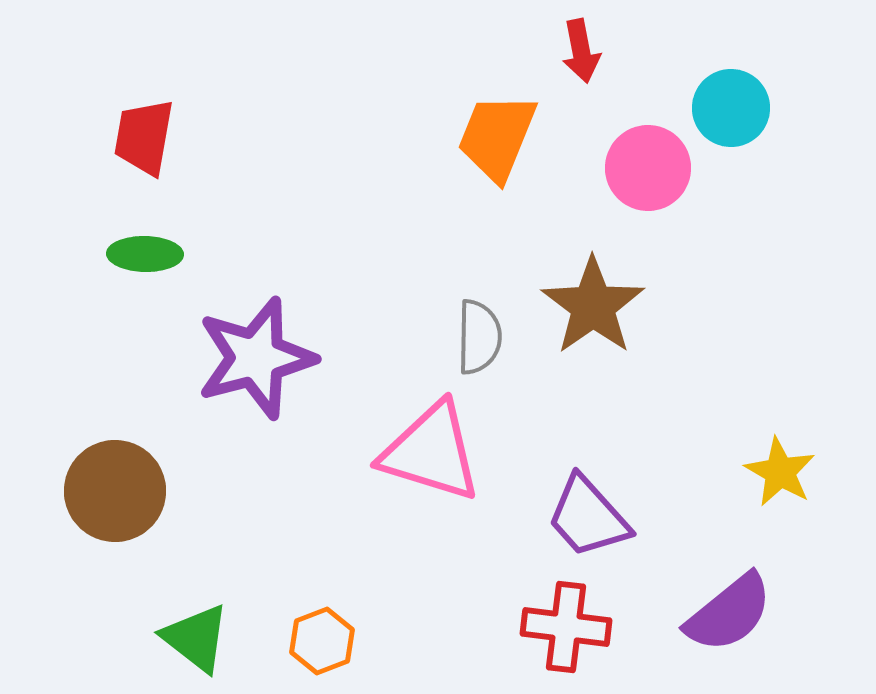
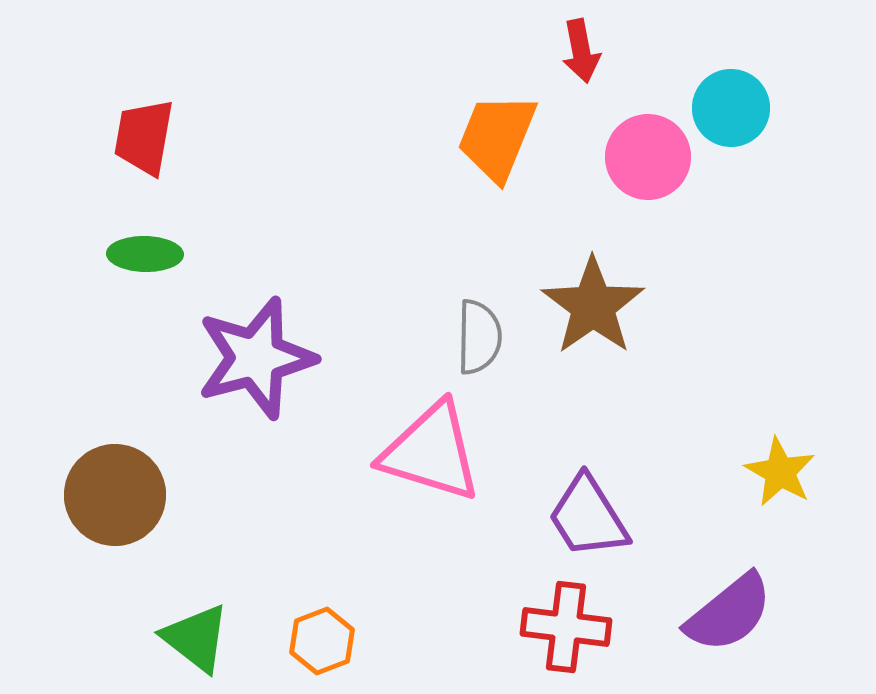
pink circle: moved 11 px up
brown circle: moved 4 px down
purple trapezoid: rotated 10 degrees clockwise
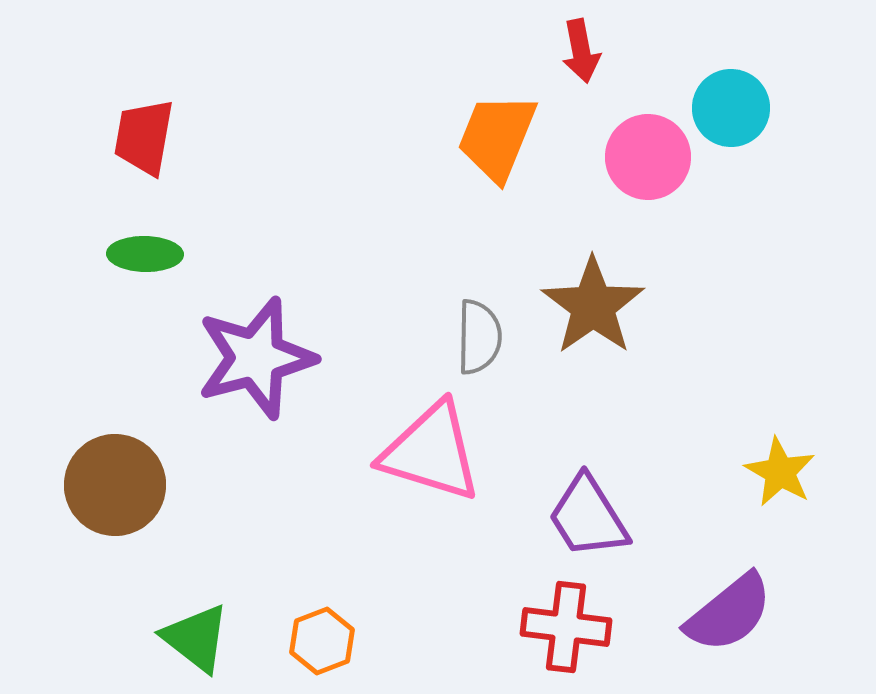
brown circle: moved 10 px up
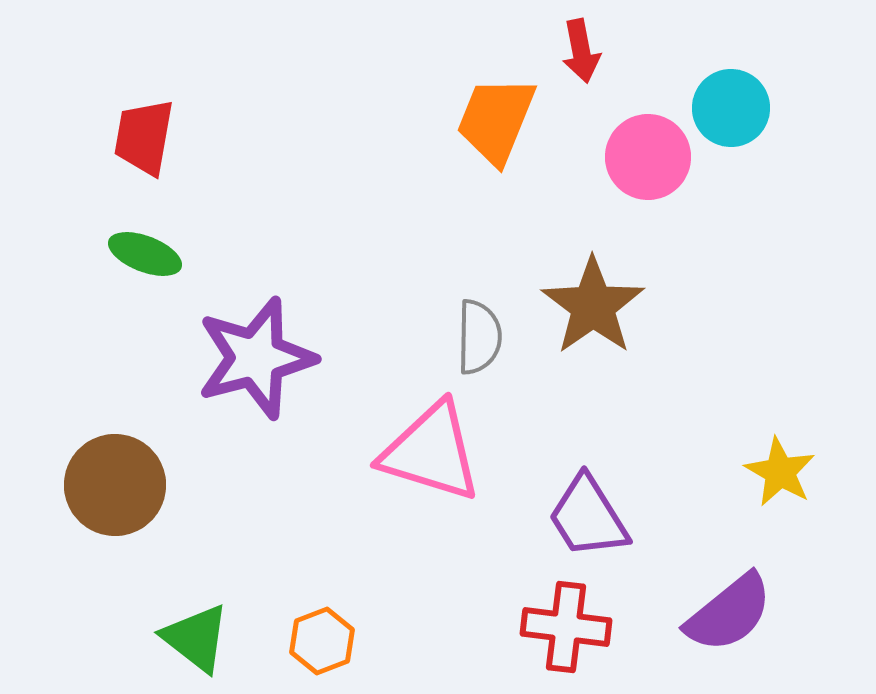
orange trapezoid: moved 1 px left, 17 px up
green ellipse: rotated 20 degrees clockwise
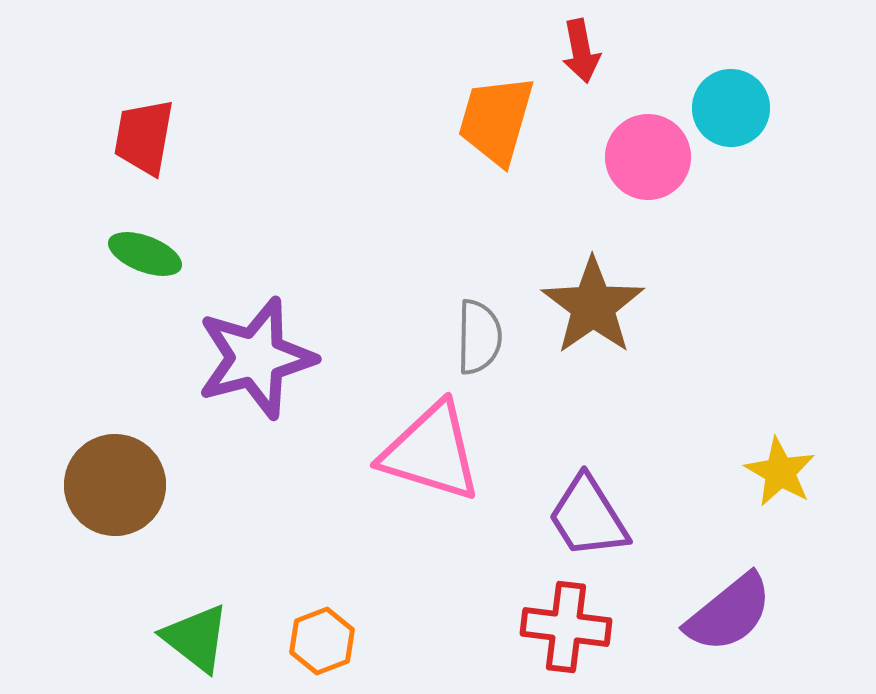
orange trapezoid: rotated 6 degrees counterclockwise
